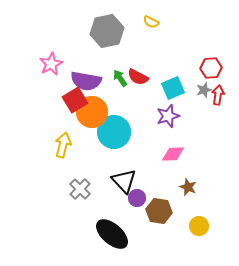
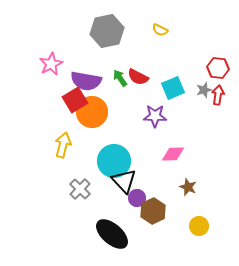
yellow semicircle: moved 9 px right, 8 px down
red hexagon: moved 7 px right; rotated 10 degrees clockwise
purple star: moved 13 px left; rotated 20 degrees clockwise
cyan circle: moved 29 px down
brown hexagon: moved 6 px left; rotated 25 degrees clockwise
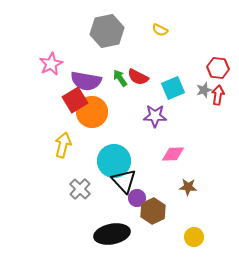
brown star: rotated 18 degrees counterclockwise
yellow circle: moved 5 px left, 11 px down
black ellipse: rotated 52 degrees counterclockwise
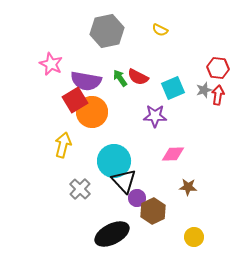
pink star: rotated 20 degrees counterclockwise
black ellipse: rotated 16 degrees counterclockwise
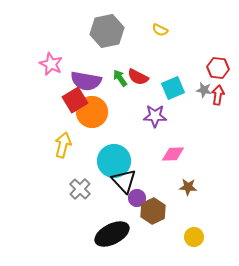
gray star: rotated 28 degrees clockwise
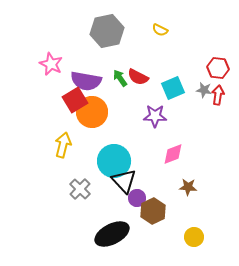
pink diamond: rotated 20 degrees counterclockwise
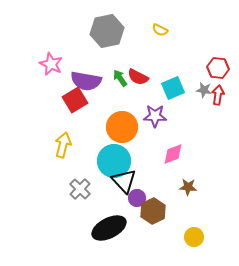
orange circle: moved 30 px right, 15 px down
black ellipse: moved 3 px left, 6 px up
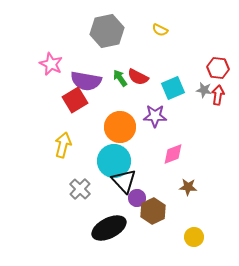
orange circle: moved 2 px left
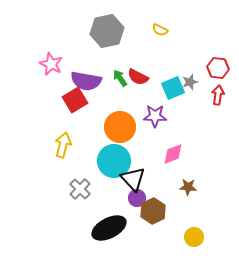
gray star: moved 14 px left, 8 px up; rotated 28 degrees counterclockwise
black triangle: moved 9 px right, 2 px up
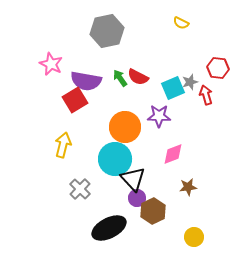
yellow semicircle: moved 21 px right, 7 px up
red arrow: moved 12 px left; rotated 24 degrees counterclockwise
purple star: moved 4 px right
orange circle: moved 5 px right
cyan circle: moved 1 px right, 2 px up
brown star: rotated 12 degrees counterclockwise
